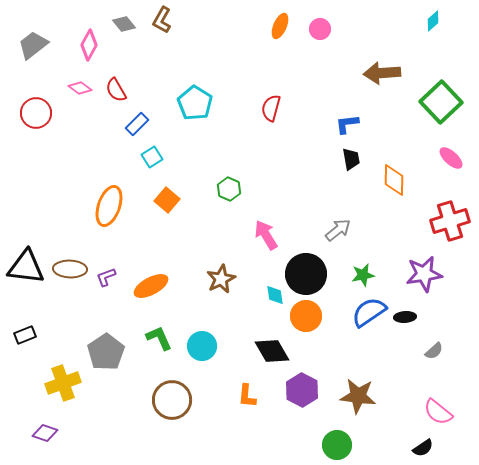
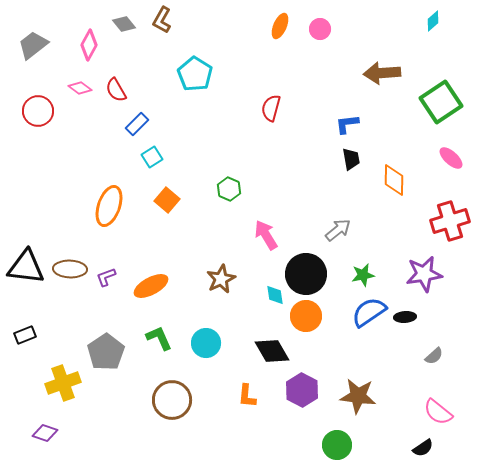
green square at (441, 102): rotated 9 degrees clockwise
cyan pentagon at (195, 103): moved 29 px up
red circle at (36, 113): moved 2 px right, 2 px up
cyan circle at (202, 346): moved 4 px right, 3 px up
gray semicircle at (434, 351): moved 5 px down
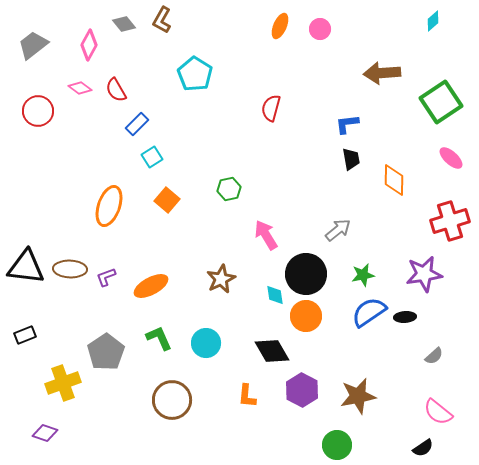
green hexagon at (229, 189): rotated 25 degrees clockwise
brown star at (358, 396): rotated 18 degrees counterclockwise
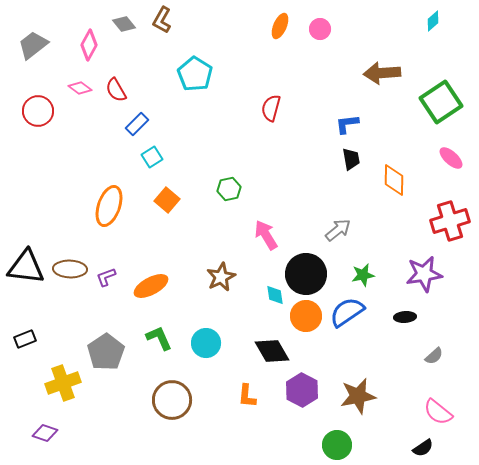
brown star at (221, 279): moved 2 px up
blue semicircle at (369, 312): moved 22 px left
black rectangle at (25, 335): moved 4 px down
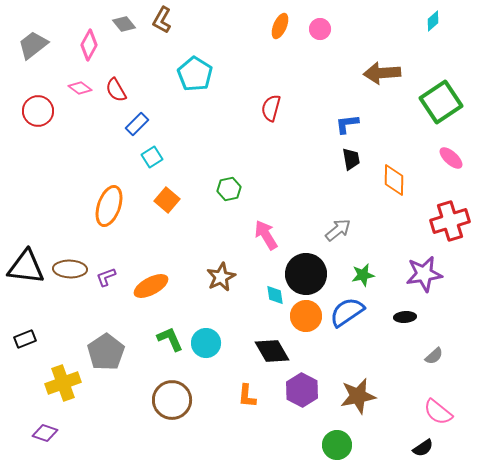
green L-shape at (159, 338): moved 11 px right, 1 px down
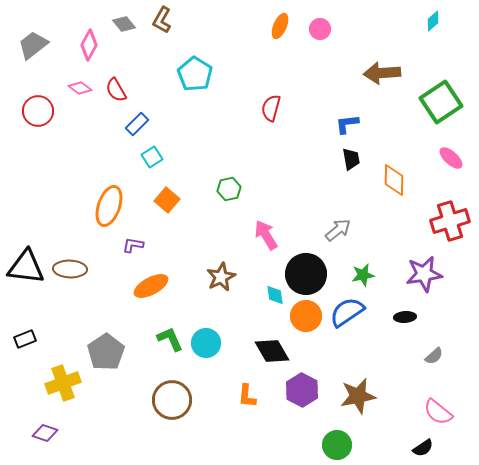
purple L-shape at (106, 277): moved 27 px right, 32 px up; rotated 30 degrees clockwise
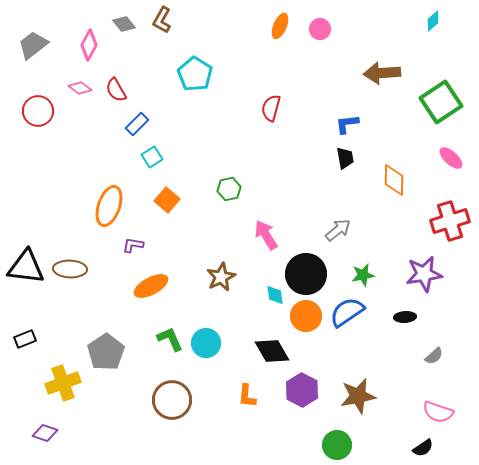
black trapezoid at (351, 159): moved 6 px left, 1 px up
pink semicircle at (438, 412): rotated 20 degrees counterclockwise
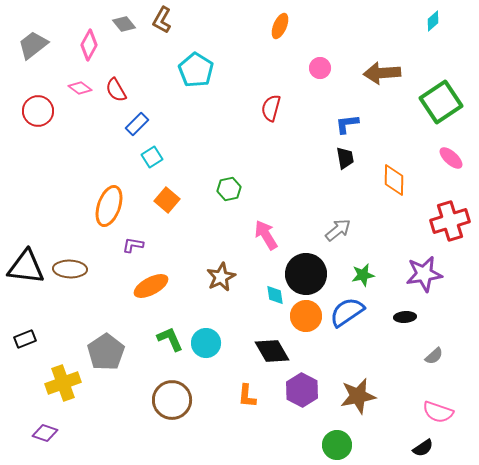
pink circle at (320, 29): moved 39 px down
cyan pentagon at (195, 74): moved 1 px right, 4 px up
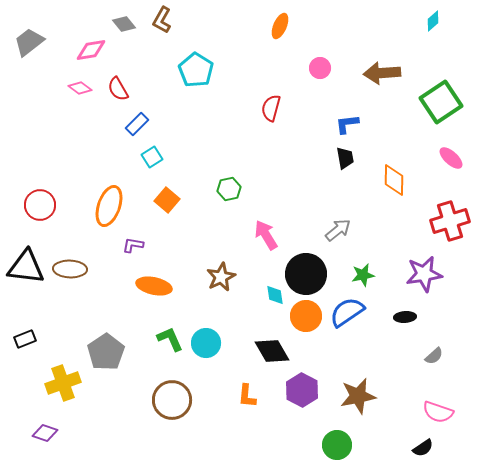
gray trapezoid at (33, 45): moved 4 px left, 3 px up
pink diamond at (89, 45): moved 2 px right, 5 px down; rotated 52 degrees clockwise
red semicircle at (116, 90): moved 2 px right, 1 px up
red circle at (38, 111): moved 2 px right, 94 px down
orange ellipse at (151, 286): moved 3 px right; rotated 40 degrees clockwise
